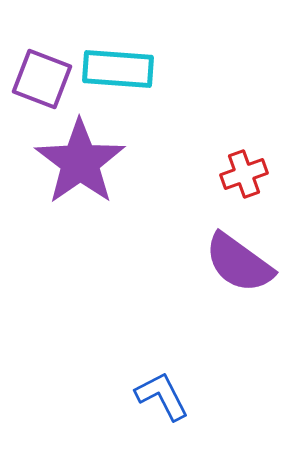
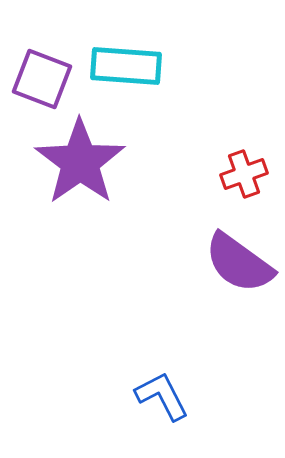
cyan rectangle: moved 8 px right, 3 px up
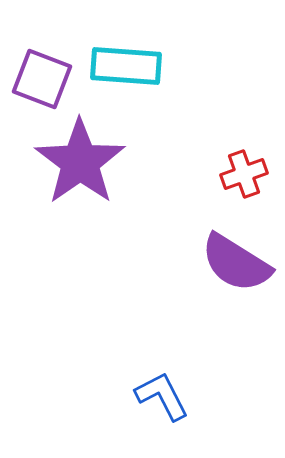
purple semicircle: moved 3 px left; rotated 4 degrees counterclockwise
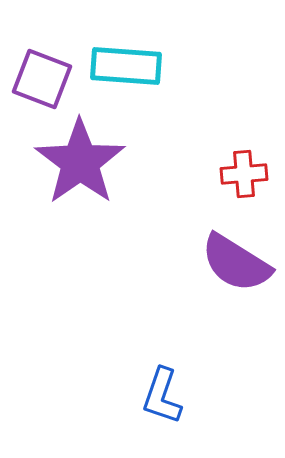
red cross: rotated 15 degrees clockwise
blue L-shape: rotated 134 degrees counterclockwise
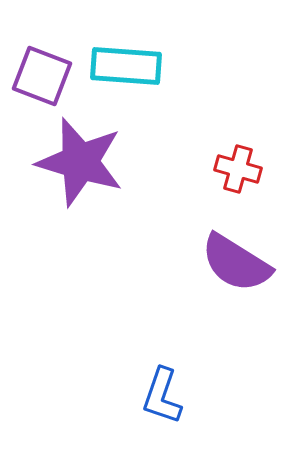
purple square: moved 3 px up
purple star: rotated 20 degrees counterclockwise
red cross: moved 6 px left, 5 px up; rotated 21 degrees clockwise
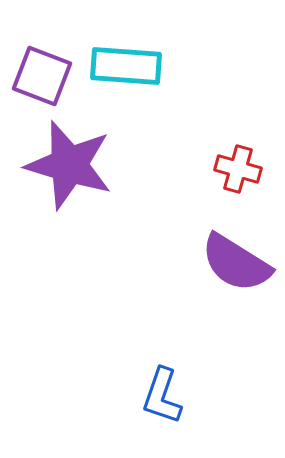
purple star: moved 11 px left, 3 px down
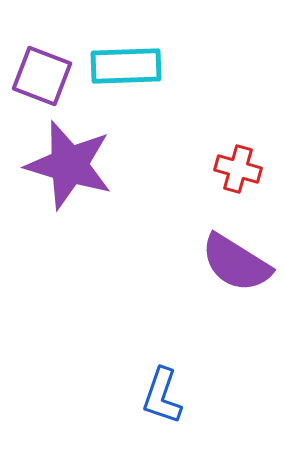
cyan rectangle: rotated 6 degrees counterclockwise
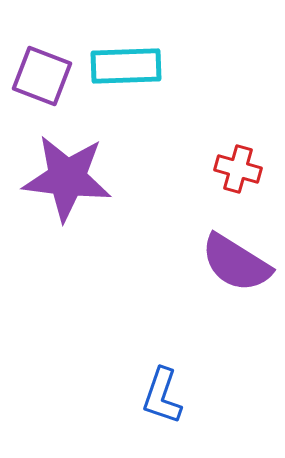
purple star: moved 2 px left, 13 px down; rotated 10 degrees counterclockwise
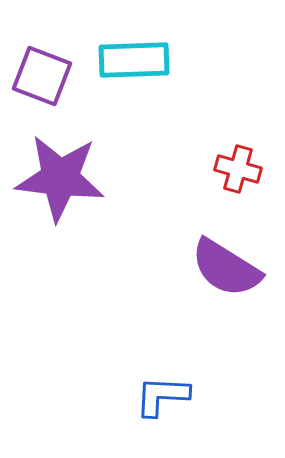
cyan rectangle: moved 8 px right, 6 px up
purple star: moved 7 px left
purple semicircle: moved 10 px left, 5 px down
blue L-shape: rotated 74 degrees clockwise
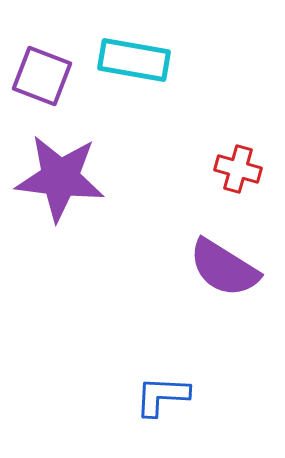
cyan rectangle: rotated 12 degrees clockwise
purple semicircle: moved 2 px left
